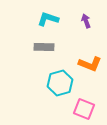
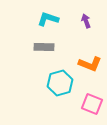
pink square: moved 8 px right, 5 px up
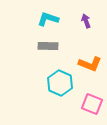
gray rectangle: moved 4 px right, 1 px up
cyan hexagon: rotated 20 degrees counterclockwise
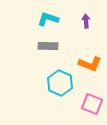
purple arrow: rotated 16 degrees clockwise
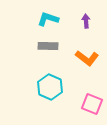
orange L-shape: moved 3 px left, 6 px up; rotated 15 degrees clockwise
cyan hexagon: moved 10 px left, 4 px down
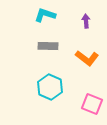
cyan L-shape: moved 3 px left, 4 px up
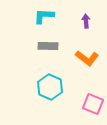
cyan L-shape: moved 1 px left, 1 px down; rotated 15 degrees counterclockwise
pink square: moved 1 px right
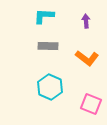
pink square: moved 2 px left
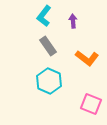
cyan L-shape: rotated 55 degrees counterclockwise
purple arrow: moved 13 px left
gray rectangle: rotated 54 degrees clockwise
cyan hexagon: moved 1 px left, 6 px up
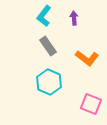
purple arrow: moved 1 px right, 3 px up
cyan hexagon: moved 1 px down
